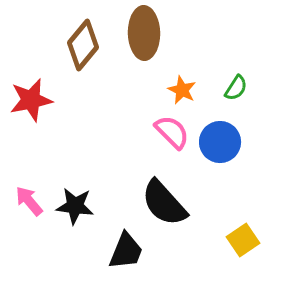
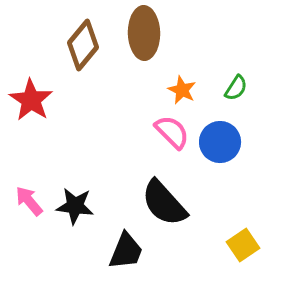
red star: rotated 27 degrees counterclockwise
yellow square: moved 5 px down
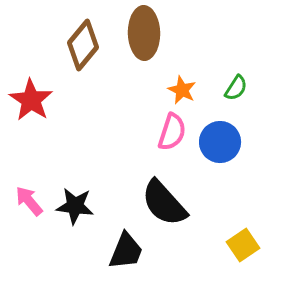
pink semicircle: rotated 63 degrees clockwise
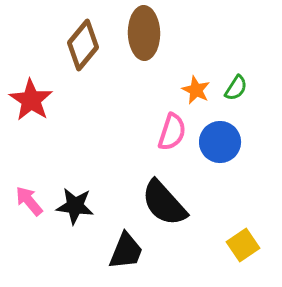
orange star: moved 14 px right
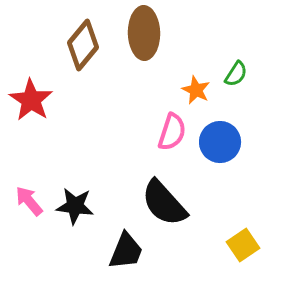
green semicircle: moved 14 px up
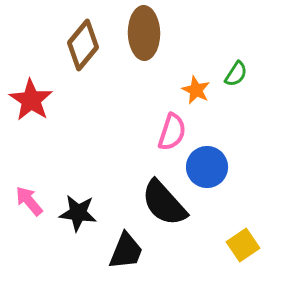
blue circle: moved 13 px left, 25 px down
black star: moved 3 px right, 7 px down
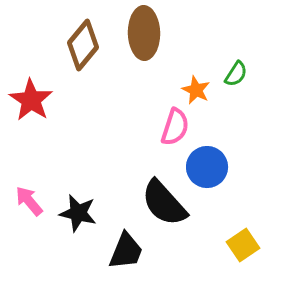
pink semicircle: moved 3 px right, 5 px up
black star: rotated 6 degrees clockwise
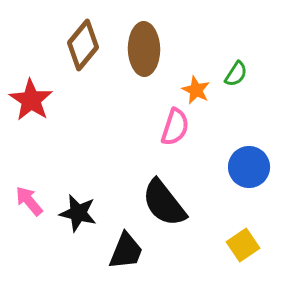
brown ellipse: moved 16 px down
blue circle: moved 42 px right
black semicircle: rotated 4 degrees clockwise
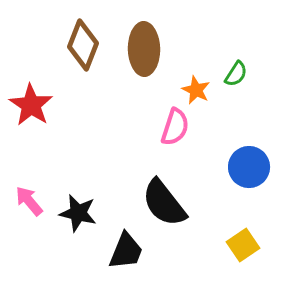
brown diamond: rotated 18 degrees counterclockwise
red star: moved 5 px down
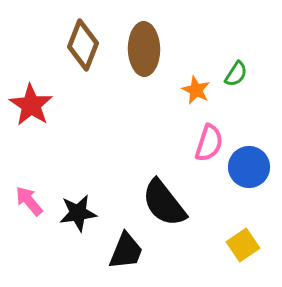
pink semicircle: moved 34 px right, 16 px down
black star: rotated 21 degrees counterclockwise
